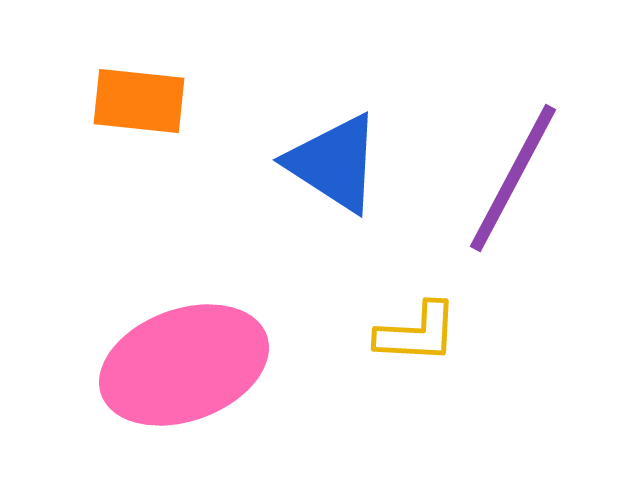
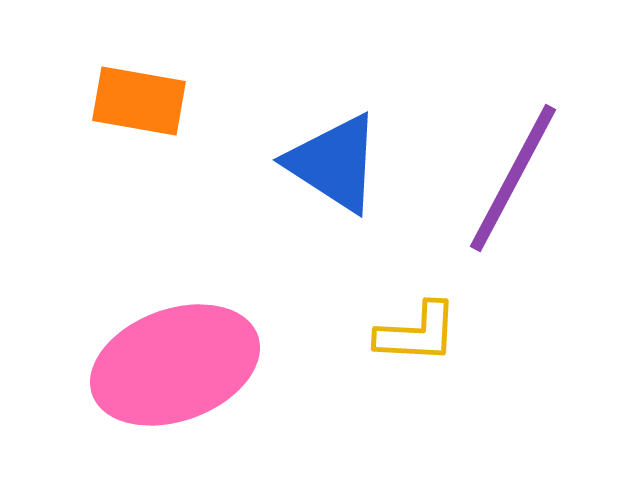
orange rectangle: rotated 4 degrees clockwise
pink ellipse: moved 9 px left
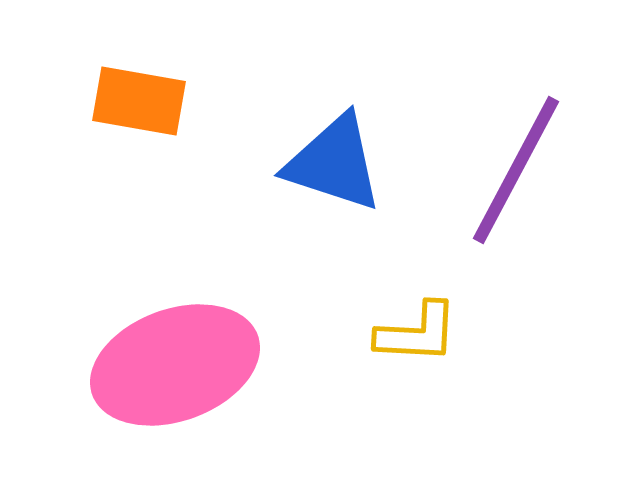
blue triangle: rotated 15 degrees counterclockwise
purple line: moved 3 px right, 8 px up
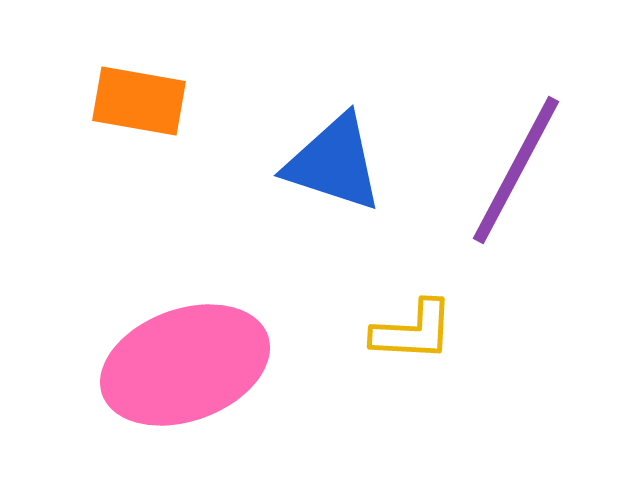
yellow L-shape: moved 4 px left, 2 px up
pink ellipse: moved 10 px right
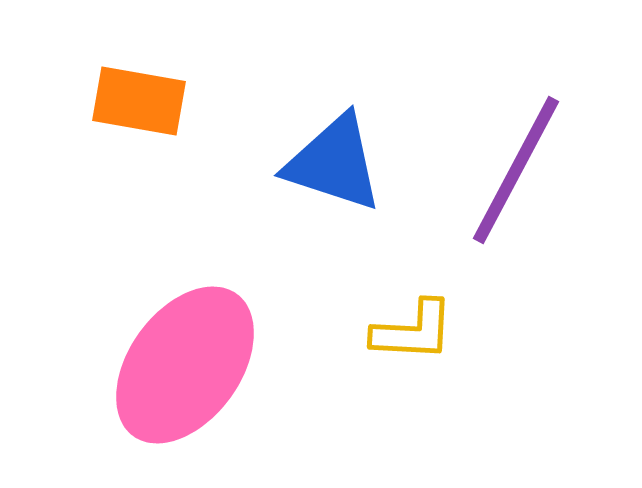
pink ellipse: rotated 34 degrees counterclockwise
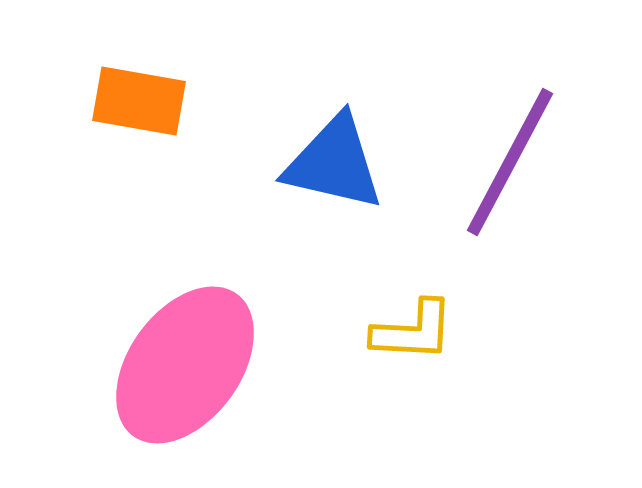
blue triangle: rotated 5 degrees counterclockwise
purple line: moved 6 px left, 8 px up
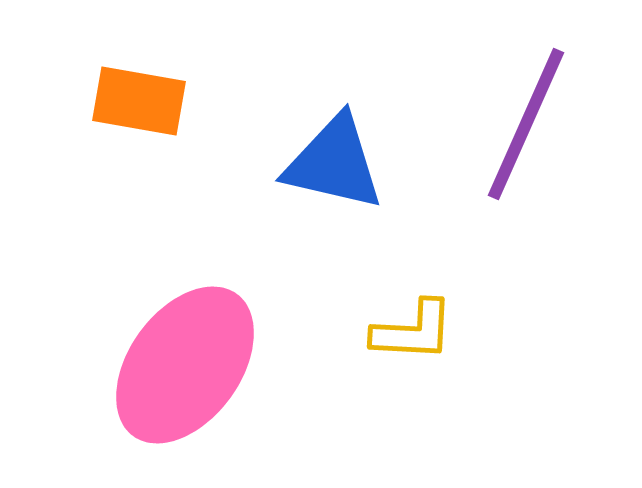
purple line: moved 16 px right, 38 px up; rotated 4 degrees counterclockwise
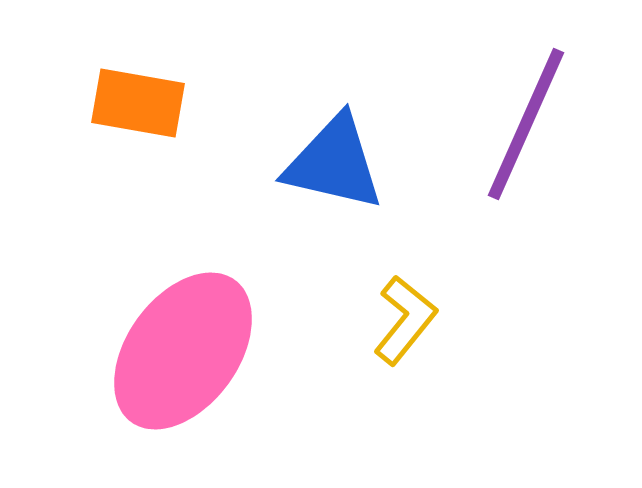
orange rectangle: moved 1 px left, 2 px down
yellow L-shape: moved 8 px left, 11 px up; rotated 54 degrees counterclockwise
pink ellipse: moved 2 px left, 14 px up
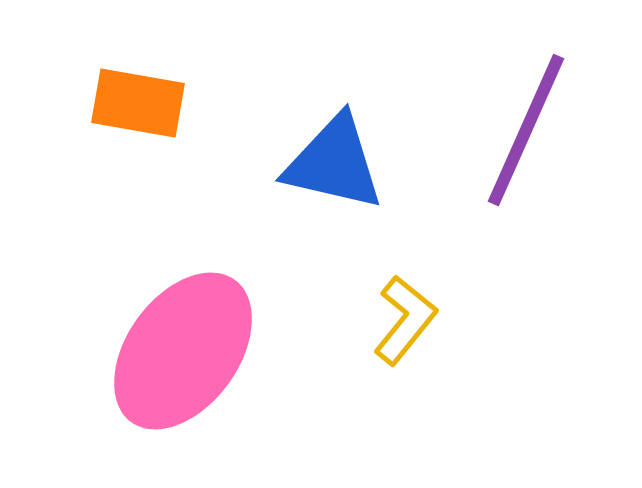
purple line: moved 6 px down
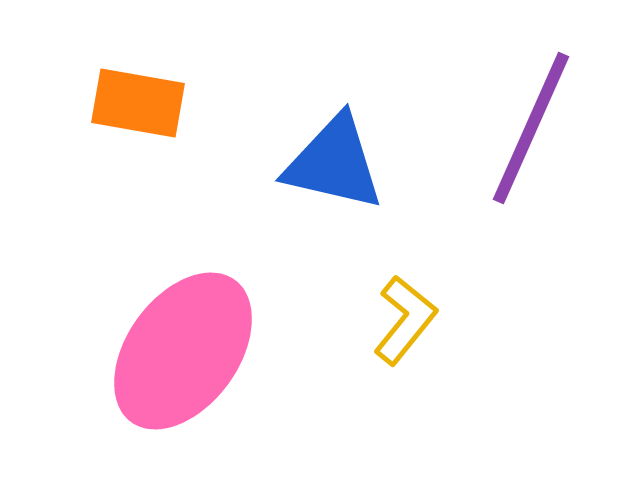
purple line: moved 5 px right, 2 px up
